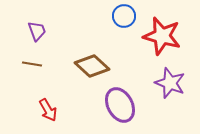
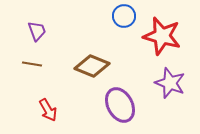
brown diamond: rotated 20 degrees counterclockwise
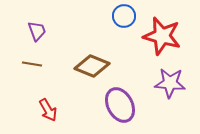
purple star: rotated 16 degrees counterclockwise
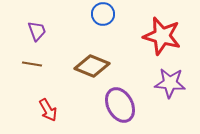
blue circle: moved 21 px left, 2 px up
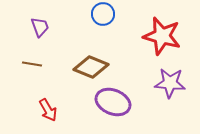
purple trapezoid: moved 3 px right, 4 px up
brown diamond: moved 1 px left, 1 px down
purple ellipse: moved 7 px left, 3 px up; rotated 40 degrees counterclockwise
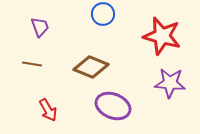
purple ellipse: moved 4 px down
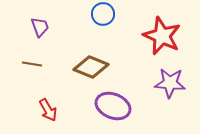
red star: rotated 9 degrees clockwise
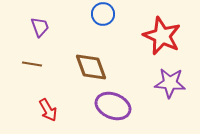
brown diamond: rotated 48 degrees clockwise
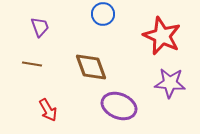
purple ellipse: moved 6 px right
